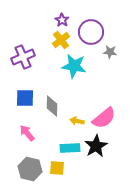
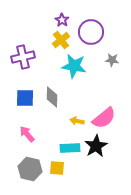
gray star: moved 2 px right, 8 px down
purple cross: rotated 10 degrees clockwise
gray diamond: moved 9 px up
pink arrow: moved 1 px down
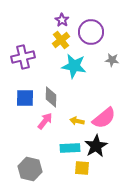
gray diamond: moved 1 px left
pink arrow: moved 18 px right, 13 px up; rotated 78 degrees clockwise
yellow square: moved 25 px right
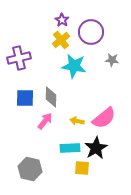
purple cross: moved 4 px left, 1 px down
black star: moved 2 px down
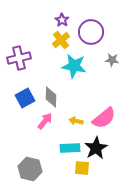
blue square: rotated 30 degrees counterclockwise
yellow arrow: moved 1 px left
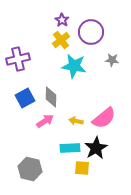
purple cross: moved 1 px left, 1 px down
pink arrow: rotated 18 degrees clockwise
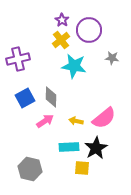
purple circle: moved 2 px left, 2 px up
gray star: moved 2 px up
cyan rectangle: moved 1 px left, 1 px up
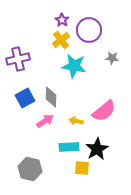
pink semicircle: moved 7 px up
black star: moved 1 px right, 1 px down
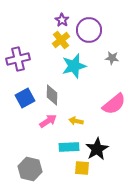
cyan star: rotated 25 degrees counterclockwise
gray diamond: moved 1 px right, 2 px up
pink semicircle: moved 10 px right, 7 px up
pink arrow: moved 3 px right
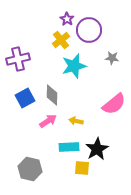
purple star: moved 5 px right, 1 px up
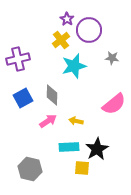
blue square: moved 2 px left
